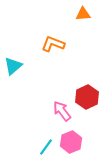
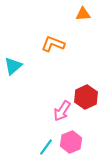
red hexagon: moved 1 px left
pink arrow: rotated 110 degrees counterclockwise
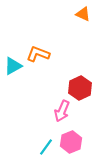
orange triangle: rotated 28 degrees clockwise
orange L-shape: moved 15 px left, 10 px down
cyan triangle: rotated 12 degrees clockwise
red hexagon: moved 6 px left, 9 px up
pink arrow: rotated 10 degrees counterclockwise
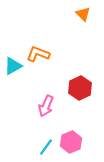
orange triangle: rotated 21 degrees clockwise
pink arrow: moved 16 px left, 5 px up
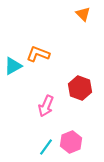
red hexagon: rotated 15 degrees counterclockwise
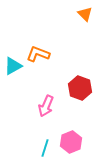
orange triangle: moved 2 px right
cyan line: moved 1 px left, 1 px down; rotated 18 degrees counterclockwise
